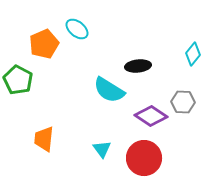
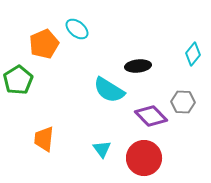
green pentagon: rotated 12 degrees clockwise
purple diamond: rotated 12 degrees clockwise
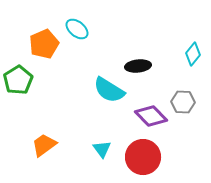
orange trapezoid: moved 6 px down; rotated 48 degrees clockwise
red circle: moved 1 px left, 1 px up
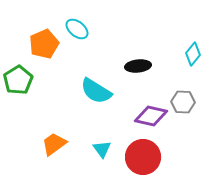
cyan semicircle: moved 13 px left, 1 px down
purple diamond: rotated 32 degrees counterclockwise
orange trapezoid: moved 10 px right, 1 px up
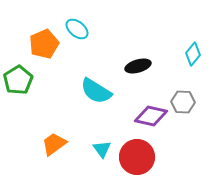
black ellipse: rotated 10 degrees counterclockwise
red circle: moved 6 px left
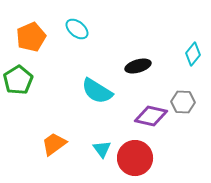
orange pentagon: moved 13 px left, 7 px up
cyan semicircle: moved 1 px right
red circle: moved 2 px left, 1 px down
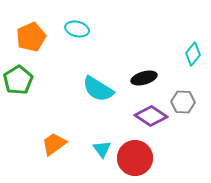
cyan ellipse: rotated 25 degrees counterclockwise
black ellipse: moved 6 px right, 12 px down
cyan semicircle: moved 1 px right, 2 px up
purple diamond: rotated 20 degrees clockwise
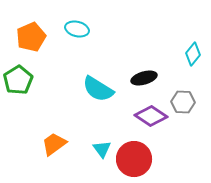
red circle: moved 1 px left, 1 px down
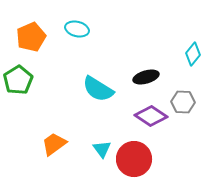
black ellipse: moved 2 px right, 1 px up
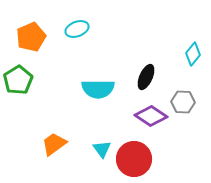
cyan ellipse: rotated 35 degrees counterclockwise
black ellipse: rotated 50 degrees counterclockwise
cyan semicircle: rotated 32 degrees counterclockwise
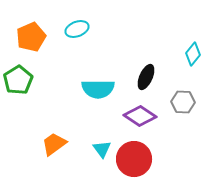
purple diamond: moved 11 px left
